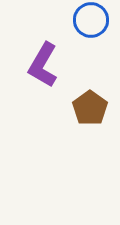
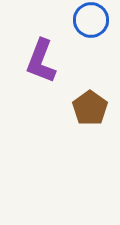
purple L-shape: moved 2 px left, 4 px up; rotated 9 degrees counterclockwise
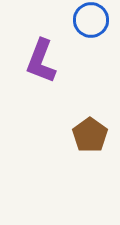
brown pentagon: moved 27 px down
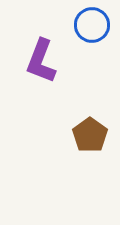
blue circle: moved 1 px right, 5 px down
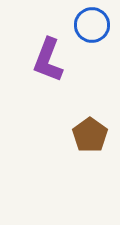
purple L-shape: moved 7 px right, 1 px up
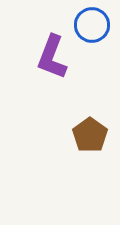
purple L-shape: moved 4 px right, 3 px up
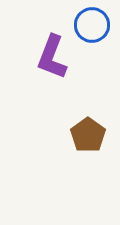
brown pentagon: moved 2 px left
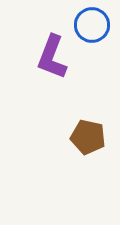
brown pentagon: moved 2 px down; rotated 24 degrees counterclockwise
